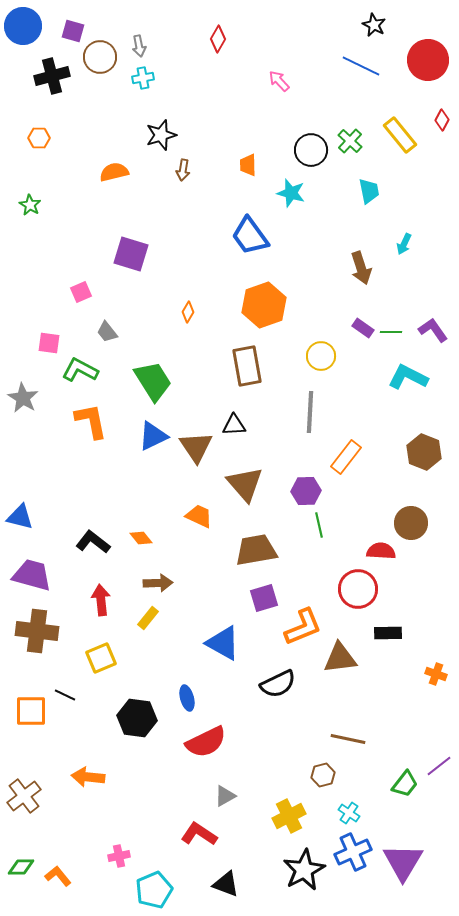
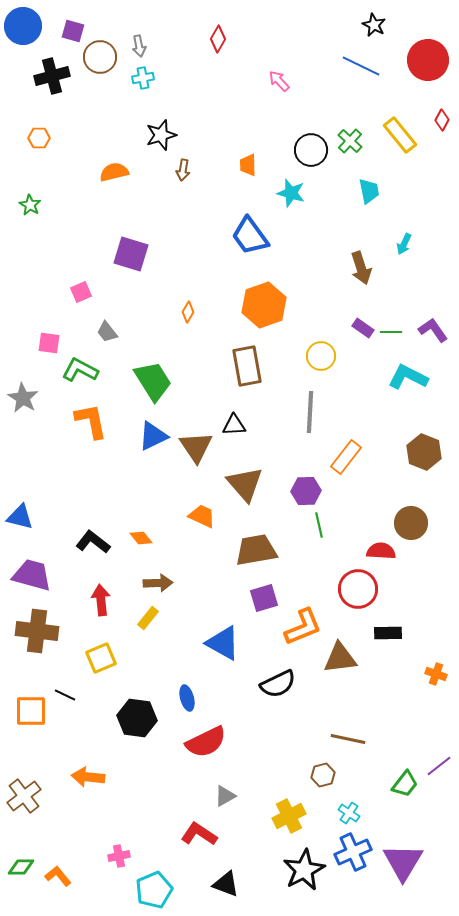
orange trapezoid at (199, 516): moved 3 px right
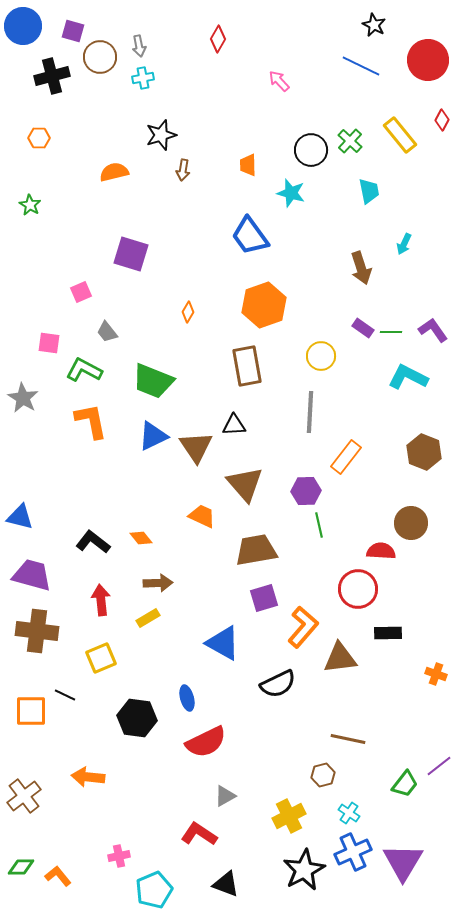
green L-shape at (80, 370): moved 4 px right
green trapezoid at (153, 381): rotated 144 degrees clockwise
yellow rectangle at (148, 618): rotated 20 degrees clockwise
orange L-shape at (303, 627): rotated 27 degrees counterclockwise
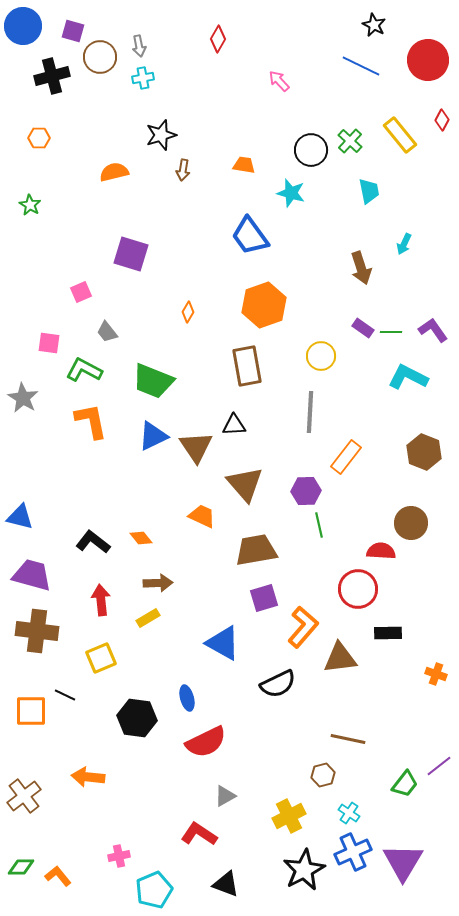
orange trapezoid at (248, 165): moved 4 px left; rotated 100 degrees clockwise
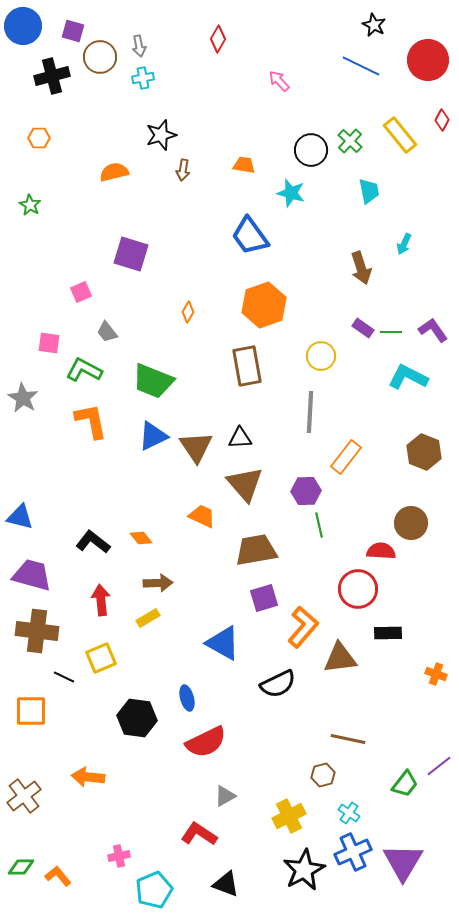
black triangle at (234, 425): moved 6 px right, 13 px down
black line at (65, 695): moved 1 px left, 18 px up
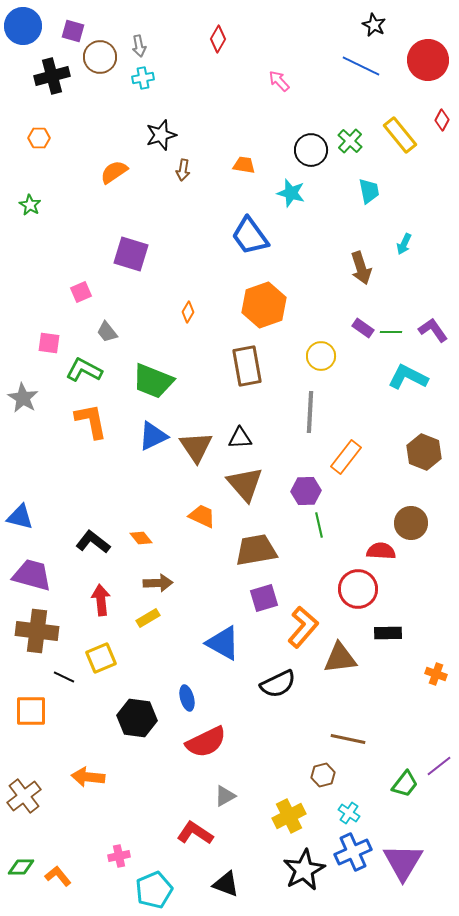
orange semicircle at (114, 172): rotated 20 degrees counterclockwise
red L-shape at (199, 834): moved 4 px left, 1 px up
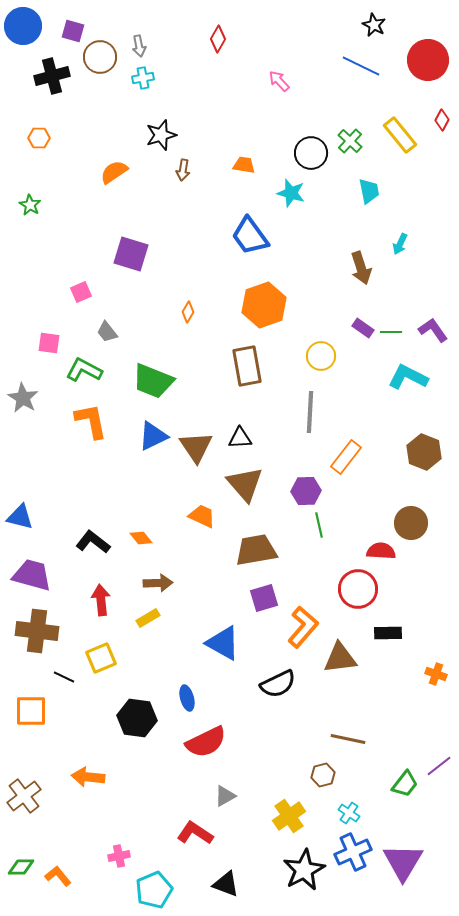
black circle at (311, 150): moved 3 px down
cyan arrow at (404, 244): moved 4 px left
yellow cross at (289, 816): rotated 8 degrees counterclockwise
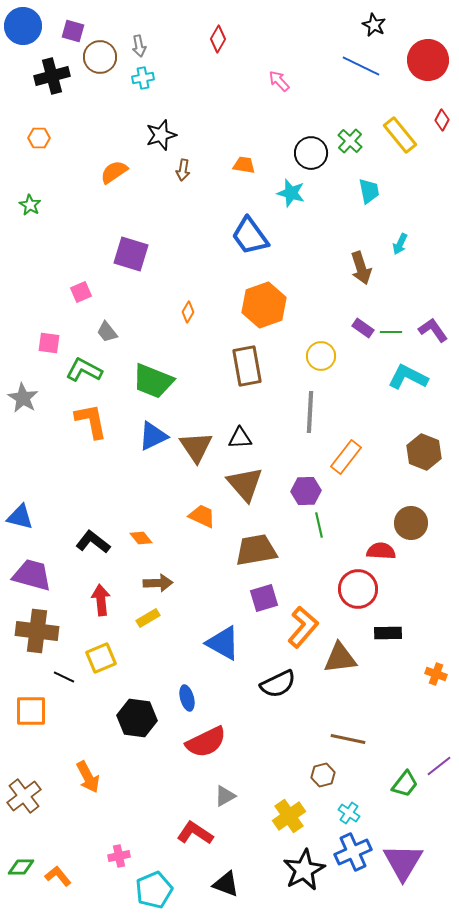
orange arrow at (88, 777): rotated 124 degrees counterclockwise
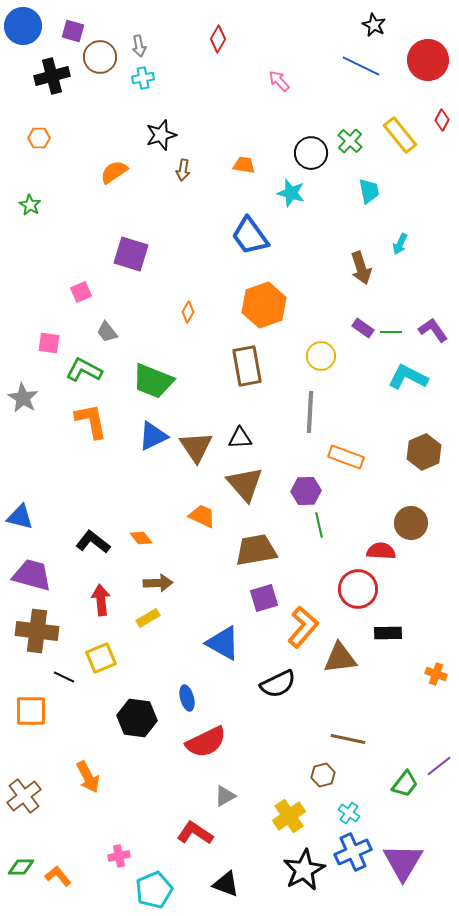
brown hexagon at (424, 452): rotated 16 degrees clockwise
orange rectangle at (346, 457): rotated 72 degrees clockwise
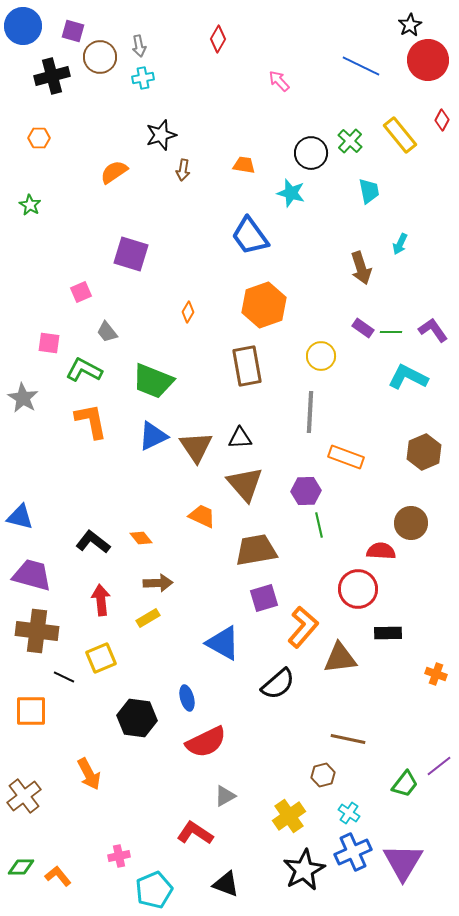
black star at (374, 25): moved 36 px right; rotated 15 degrees clockwise
black semicircle at (278, 684): rotated 15 degrees counterclockwise
orange arrow at (88, 777): moved 1 px right, 3 px up
